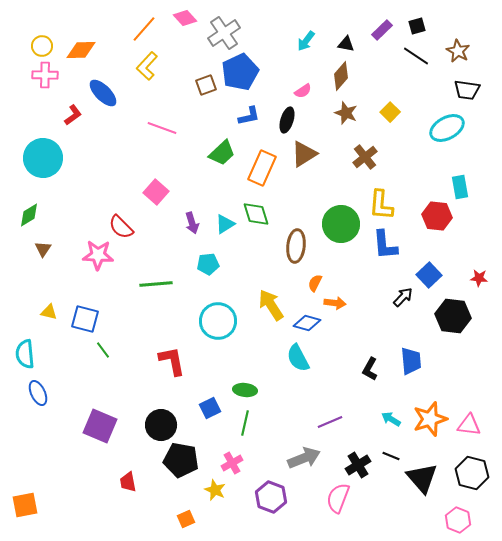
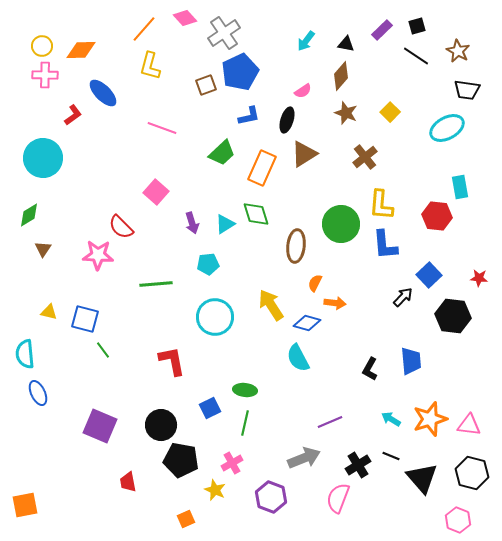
yellow L-shape at (147, 66): moved 3 px right; rotated 28 degrees counterclockwise
cyan circle at (218, 321): moved 3 px left, 4 px up
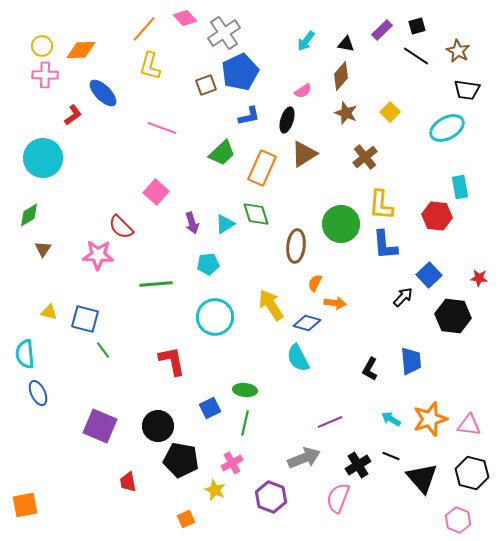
black circle at (161, 425): moved 3 px left, 1 px down
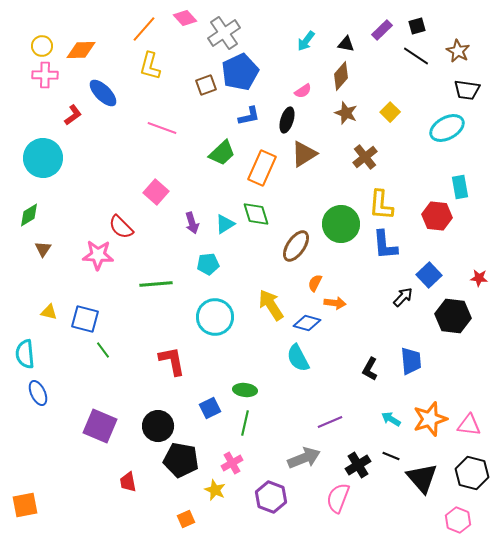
brown ellipse at (296, 246): rotated 28 degrees clockwise
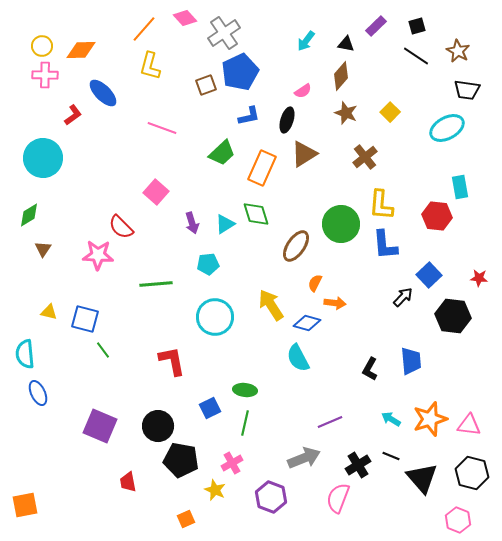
purple rectangle at (382, 30): moved 6 px left, 4 px up
